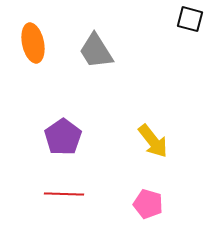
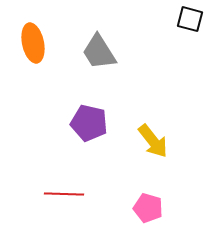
gray trapezoid: moved 3 px right, 1 px down
purple pentagon: moved 26 px right, 14 px up; rotated 24 degrees counterclockwise
pink pentagon: moved 4 px down
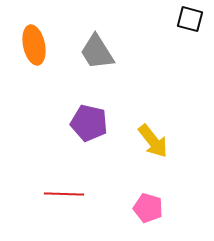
orange ellipse: moved 1 px right, 2 px down
gray trapezoid: moved 2 px left
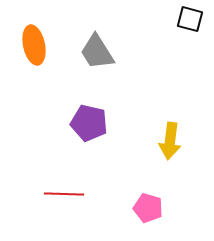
yellow arrow: moved 17 px right; rotated 45 degrees clockwise
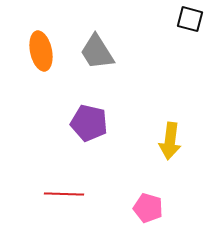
orange ellipse: moved 7 px right, 6 px down
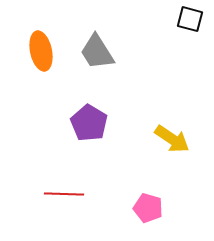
purple pentagon: rotated 18 degrees clockwise
yellow arrow: moved 2 px right, 2 px up; rotated 63 degrees counterclockwise
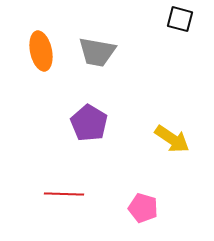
black square: moved 10 px left
gray trapezoid: rotated 48 degrees counterclockwise
pink pentagon: moved 5 px left
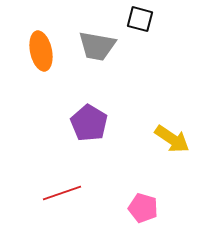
black square: moved 40 px left
gray trapezoid: moved 6 px up
red line: moved 2 px left, 1 px up; rotated 21 degrees counterclockwise
